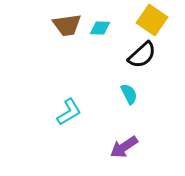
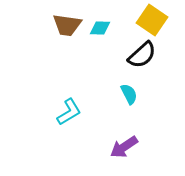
brown trapezoid: rotated 16 degrees clockwise
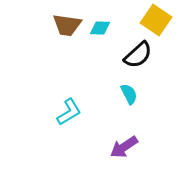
yellow square: moved 4 px right
black semicircle: moved 4 px left
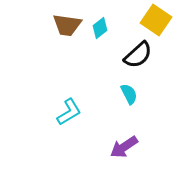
cyan diamond: rotated 40 degrees counterclockwise
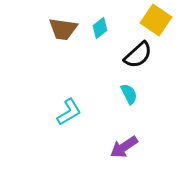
brown trapezoid: moved 4 px left, 4 px down
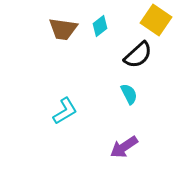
cyan diamond: moved 2 px up
cyan L-shape: moved 4 px left, 1 px up
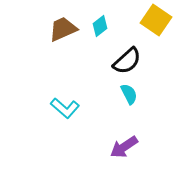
brown trapezoid: rotated 148 degrees clockwise
black semicircle: moved 11 px left, 6 px down
cyan L-shape: moved 3 px up; rotated 72 degrees clockwise
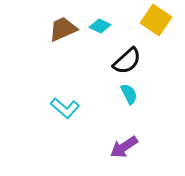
cyan diamond: rotated 65 degrees clockwise
